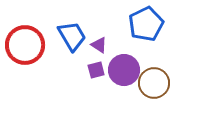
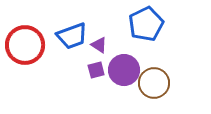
blue trapezoid: rotated 100 degrees clockwise
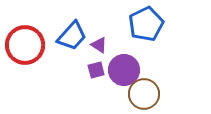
blue trapezoid: rotated 28 degrees counterclockwise
brown circle: moved 10 px left, 11 px down
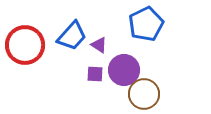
purple square: moved 1 px left, 4 px down; rotated 18 degrees clockwise
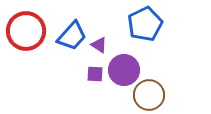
blue pentagon: moved 1 px left
red circle: moved 1 px right, 14 px up
brown circle: moved 5 px right, 1 px down
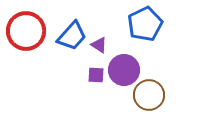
purple square: moved 1 px right, 1 px down
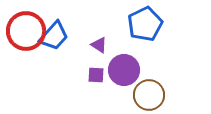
blue trapezoid: moved 18 px left
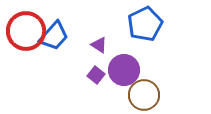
purple square: rotated 36 degrees clockwise
brown circle: moved 5 px left
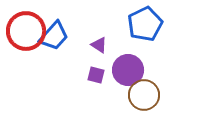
purple circle: moved 4 px right
purple square: rotated 24 degrees counterclockwise
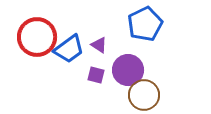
red circle: moved 11 px right, 6 px down
blue trapezoid: moved 15 px right, 13 px down; rotated 12 degrees clockwise
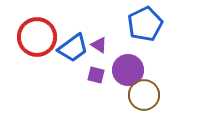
blue trapezoid: moved 4 px right, 1 px up
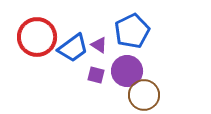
blue pentagon: moved 13 px left, 7 px down
purple circle: moved 1 px left, 1 px down
